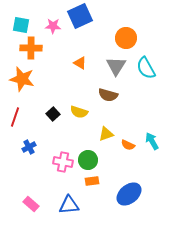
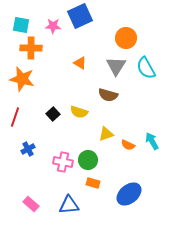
blue cross: moved 1 px left, 2 px down
orange rectangle: moved 1 px right, 2 px down; rotated 24 degrees clockwise
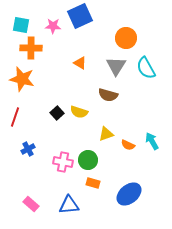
black square: moved 4 px right, 1 px up
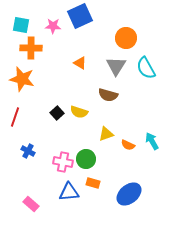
blue cross: moved 2 px down; rotated 32 degrees counterclockwise
green circle: moved 2 px left, 1 px up
blue triangle: moved 13 px up
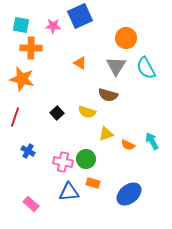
yellow semicircle: moved 8 px right
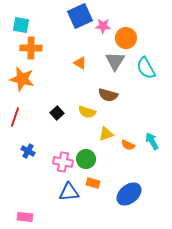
pink star: moved 50 px right
gray triangle: moved 1 px left, 5 px up
pink rectangle: moved 6 px left, 13 px down; rotated 35 degrees counterclockwise
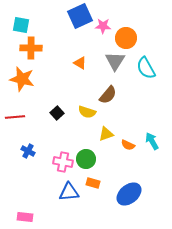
brown semicircle: rotated 66 degrees counterclockwise
red line: rotated 66 degrees clockwise
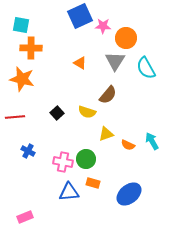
pink rectangle: rotated 28 degrees counterclockwise
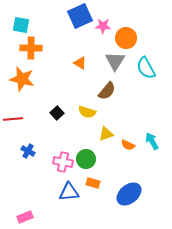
brown semicircle: moved 1 px left, 4 px up
red line: moved 2 px left, 2 px down
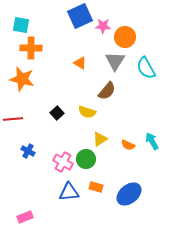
orange circle: moved 1 px left, 1 px up
yellow triangle: moved 6 px left, 5 px down; rotated 14 degrees counterclockwise
pink cross: rotated 18 degrees clockwise
orange rectangle: moved 3 px right, 4 px down
